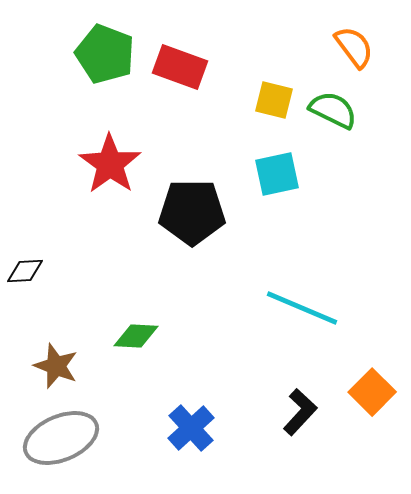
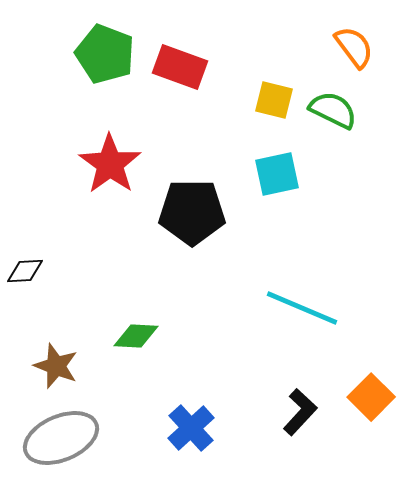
orange square: moved 1 px left, 5 px down
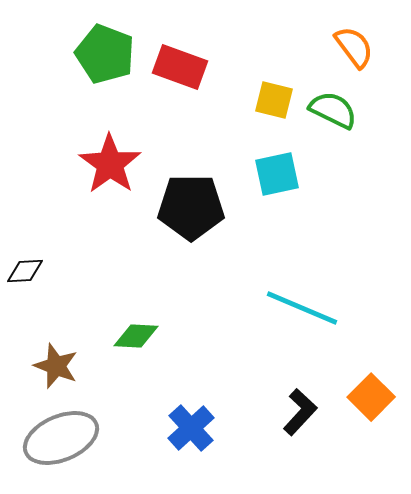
black pentagon: moved 1 px left, 5 px up
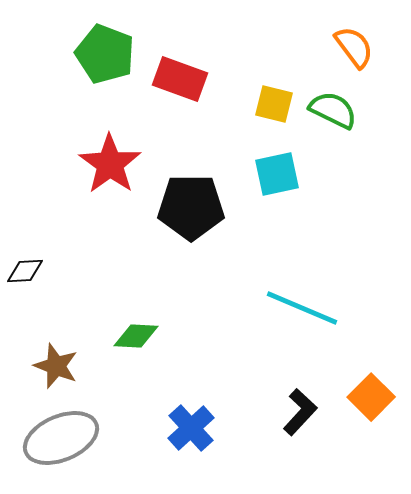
red rectangle: moved 12 px down
yellow square: moved 4 px down
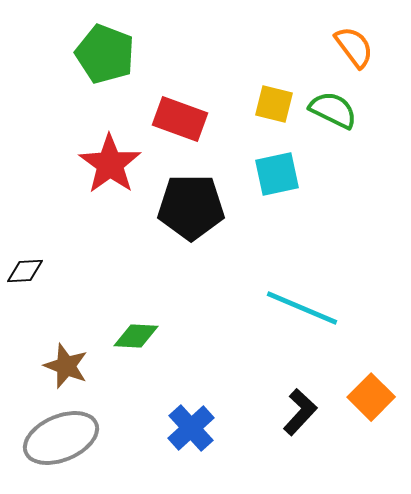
red rectangle: moved 40 px down
brown star: moved 10 px right
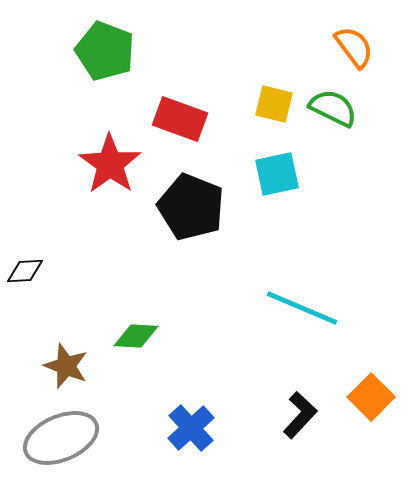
green pentagon: moved 3 px up
green semicircle: moved 2 px up
black pentagon: rotated 22 degrees clockwise
black L-shape: moved 3 px down
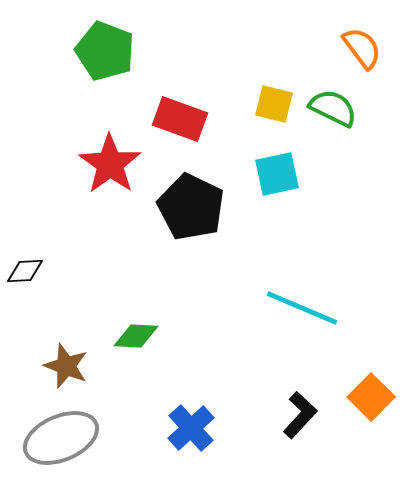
orange semicircle: moved 8 px right, 1 px down
black pentagon: rotated 4 degrees clockwise
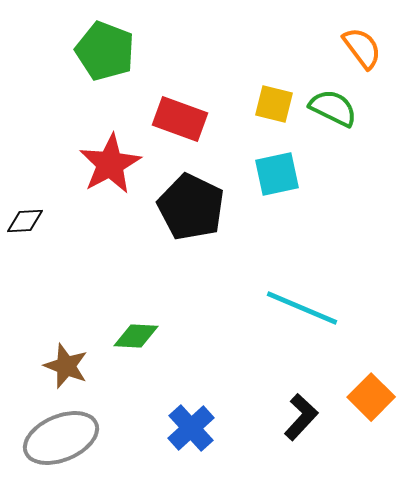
red star: rotated 8 degrees clockwise
black diamond: moved 50 px up
black L-shape: moved 1 px right, 2 px down
